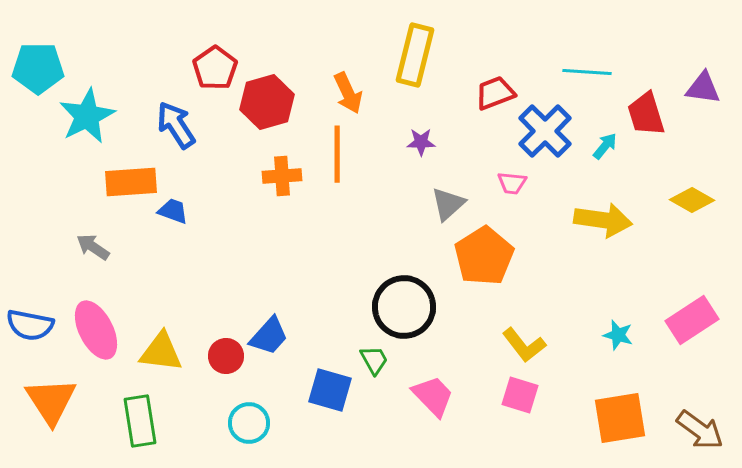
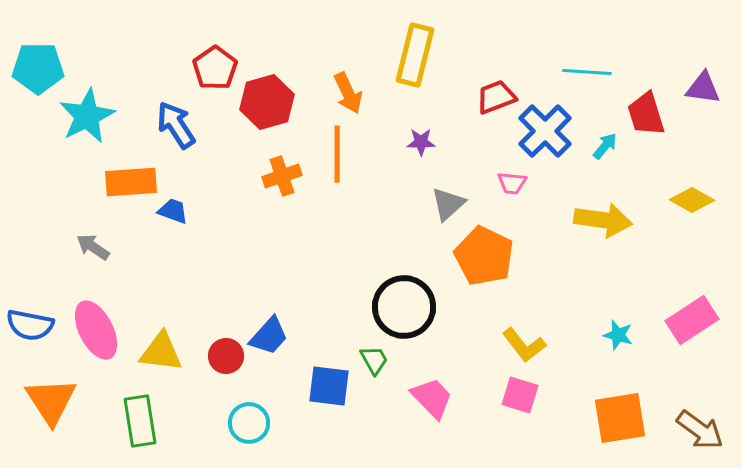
red trapezoid at (495, 93): moved 1 px right, 4 px down
orange cross at (282, 176): rotated 15 degrees counterclockwise
orange pentagon at (484, 256): rotated 14 degrees counterclockwise
blue square at (330, 390): moved 1 px left, 4 px up; rotated 9 degrees counterclockwise
pink trapezoid at (433, 396): moved 1 px left, 2 px down
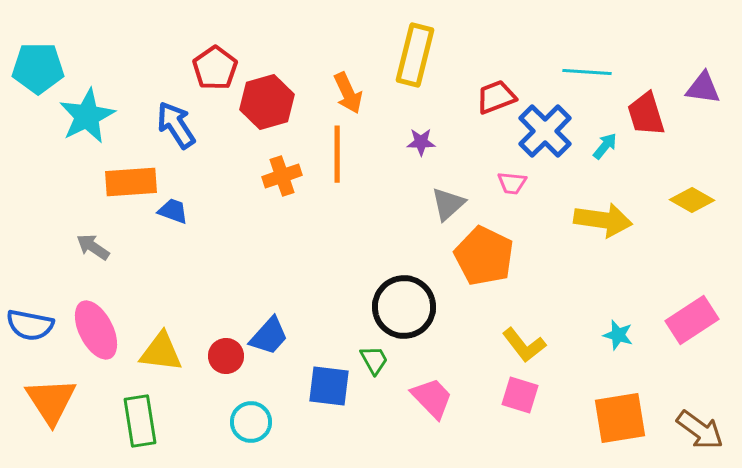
cyan circle at (249, 423): moved 2 px right, 1 px up
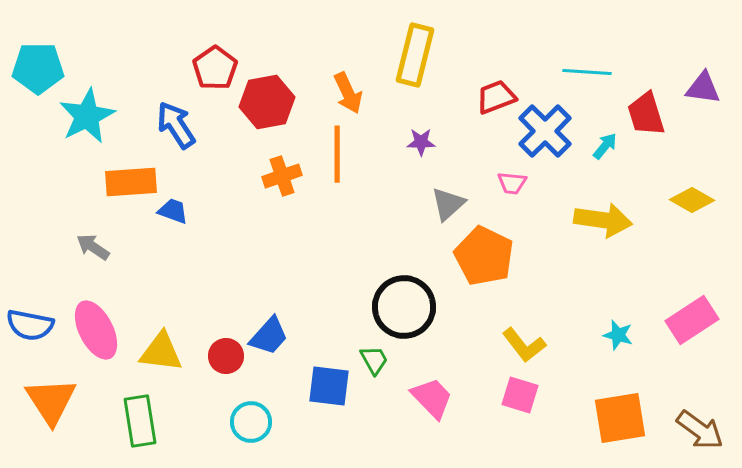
red hexagon at (267, 102): rotated 6 degrees clockwise
